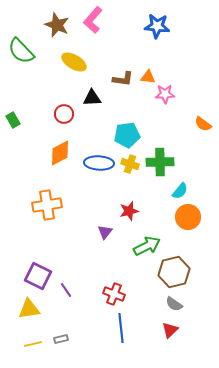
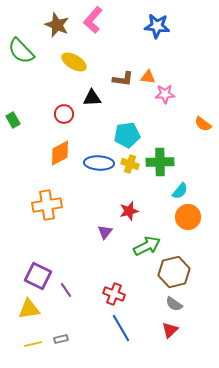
blue line: rotated 24 degrees counterclockwise
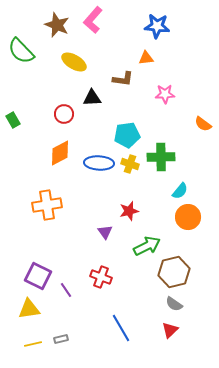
orange triangle: moved 2 px left, 19 px up; rotated 14 degrees counterclockwise
green cross: moved 1 px right, 5 px up
purple triangle: rotated 14 degrees counterclockwise
red cross: moved 13 px left, 17 px up
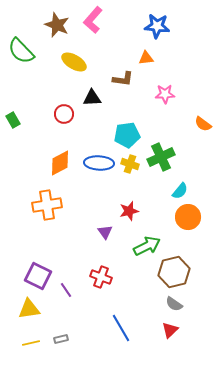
orange diamond: moved 10 px down
green cross: rotated 24 degrees counterclockwise
yellow line: moved 2 px left, 1 px up
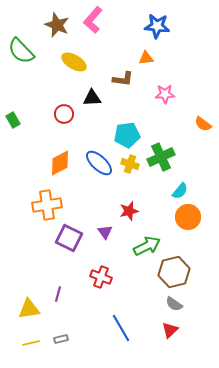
blue ellipse: rotated 40 degrees clockwise
purple square: moved 31 px right, 38 px up
purple line: moved 8 px left, 4 px down; rotated 49 degrees clockwise
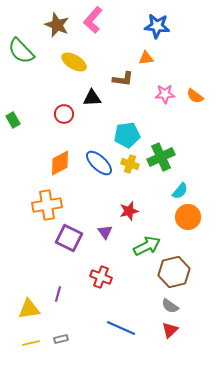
orange semicircle: moved 8 px left, 28 px up
gray semicircle: moved 4 px left, 2 px down
blue line: rotated 36 degrees counterclockwise
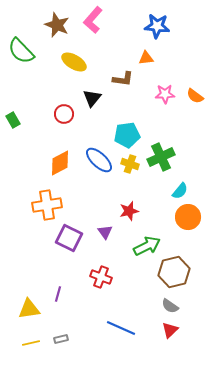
black triangle: rotated 48 degrees counterclockwise
blue ellipse: moved 3 px up
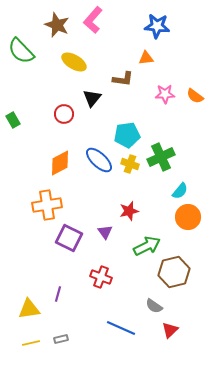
gray semicircle: moved 16 px left
